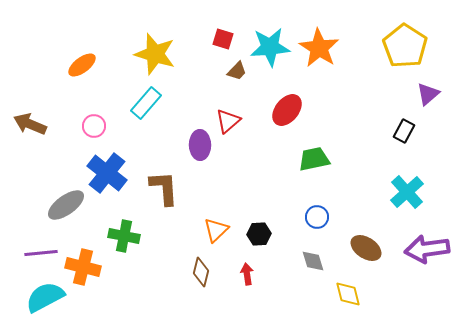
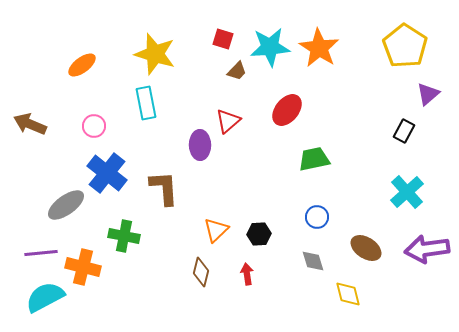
cyan rectangle: rotated 52 degrees counterclockwise
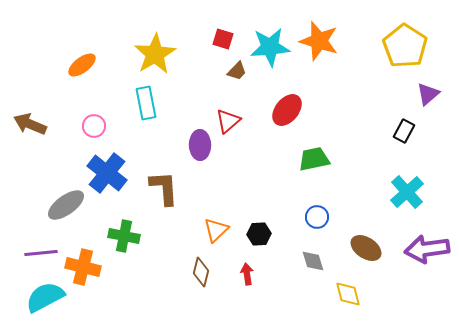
orange star: moved 7 px up; rotated 15 degrees counterclockwise
yellow star: rotated 24 degrees clockwise
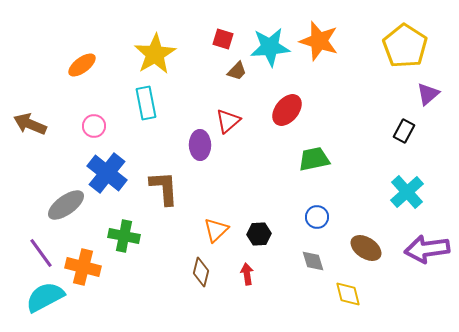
purple line: rotated 60 degrees clockwise
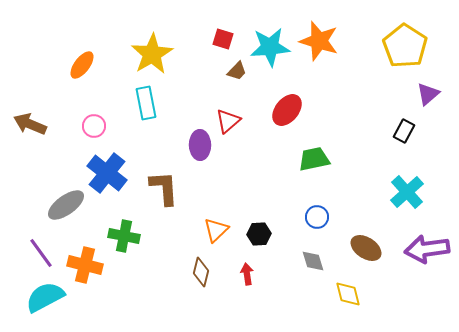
yellow star: moved 3 px left
orange ellipse: rotated 16 degrees counterclockwise
orange cross: moved 2 px right, 2 px up
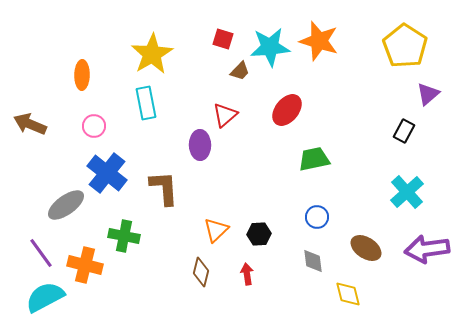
orange ellipse: moved 10 px down; rotated 36 degrees counterclockwise
brown trapezoid: moved 3 px right
red triangle: moved 3 px left, 6 px up
gray diamond: rotated 10 degrees clockwise
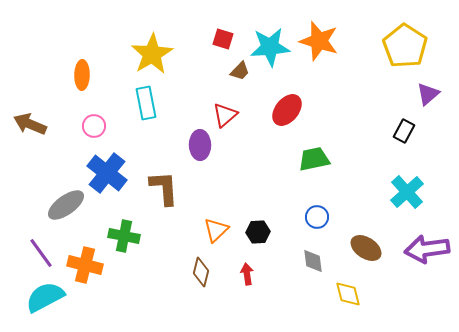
black hexagon: moved 1 px left, 2 px up
